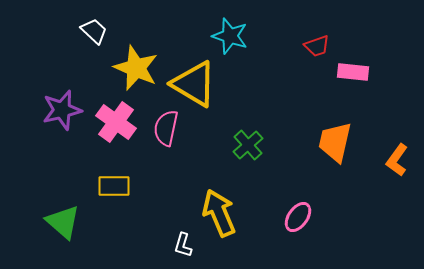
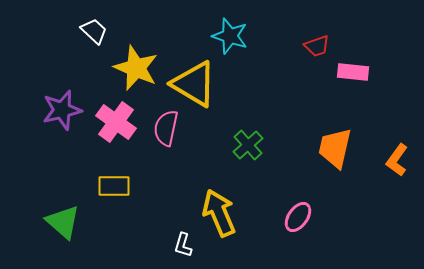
orange trapezoid: moved 6 px down
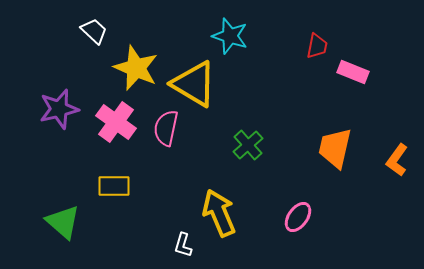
red trapezoid: rotated 60 degrees counterclockwise
pink rectangle: rotated 16 degrees clockwise
purple star: moved 3 px left, 1 px up
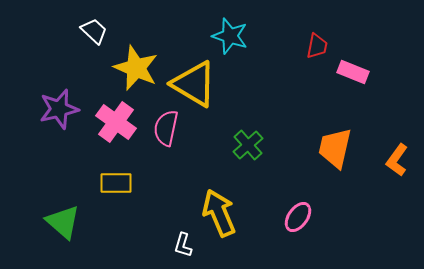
yellow rectangle: moved 2 px right, 3 px up
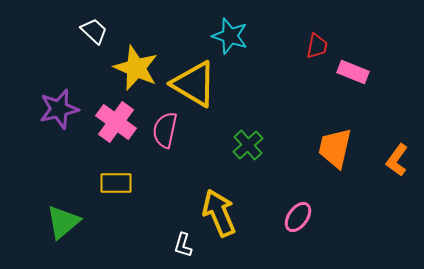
pink semicircle: moved 1 px left, 2 px down
green triangle: rotated 39 degrees clockwise
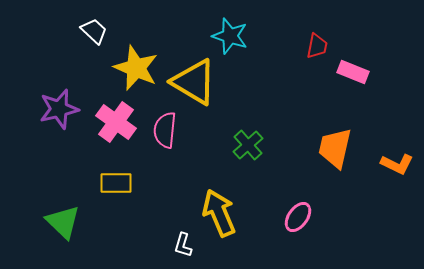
yellow triangle: moved 2 px up
pink semicircle: rotated 6 degrees counterclockwise
orange L-shape: moved 4 px down; rotated 100 degrees counterclockwise
green triangle: rotated 36 degrees counterclockwise
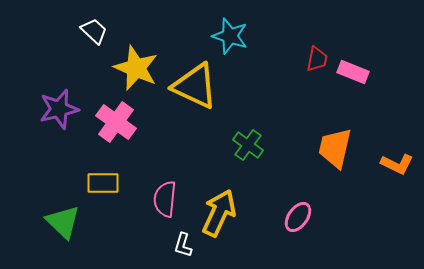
red trapezoid: moved 13 px down
yellow triangle: moved 1 px right, 4 px down; rotated 6 degrees counterclockwise
pink semicircle: moved 69 px down
green cross: rotated 12 degrees counterclockwise
yellow rectangle: moved 13 px left
yellow arrow: rotated 48 degrees clockwise
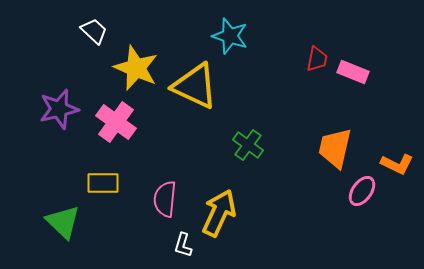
pink ellipse: moved 64 px right, 26 px up
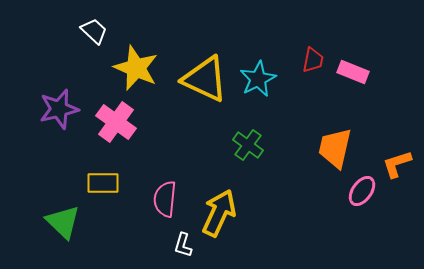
cyan star: moved 28 px right, 43 px down; rotated 27 degrees clockwise
red trapezoid: moved 4 px left, 1 px down
yellow triangle: moved 10 px right, 7 px up
orange L-shape: rotated 136 degrees clockwise
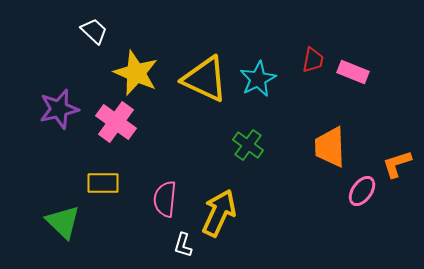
yellow star: moved 5 px down
orange trapezoid: moved 5 px left, 1 px up; rotated 15 degrees counterclockwise
